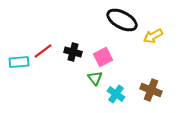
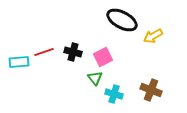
red line: moved 1 px right, 1 px down; rotated 18 degrees clockwise
cyan cross: moved 2 px left; rotated 18 degrees counterclockwise
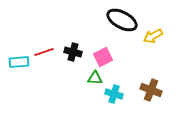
green triangle: rotated 49 degrees counterclockwise
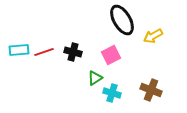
black ellipse: rotated 32 degrees clockwise
pink square: moved 8 px right, 2 px up
cyan rectangle: moved 12 px up
green triangle: rotated 35 degrees counterclockwise
cyan cross: moved 2 px left, 1 px up
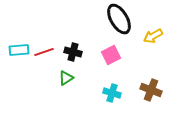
black ellipse: moved 3 px left, 1 px up
green triangle: moved 29 px left
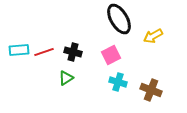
cyan cross: moved 6 px right, 11 px up
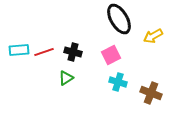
brown cross: moved 3 px down
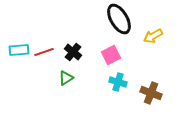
black cross: rotated 24 degrees clockwise
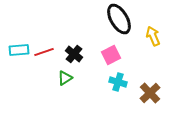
yellow arrow: rotated 96 degrees clockwise
black cross: moved 1 px right, 2 px down
green triangle: moved 1 px left
brown cross: moved 1 px left; rotated 25 degrees clockwise
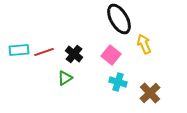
yellow arrow: moved 9 px left, 8 px down
pink square: rotated 24 degrees counterclockwise
